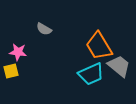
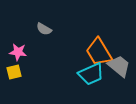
orange trapezoid: moved 6 px down
yellow square: moved 3 px right, 1 px down
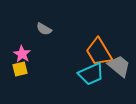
pink star: moved 4 px right, 2 px down; rotated 24 degrees clockwise
yellow square: moved 6 px right, 3 px up
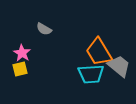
pink star: moved 1 px up
cyan trapezoid: rotated 20 degrees clockwise
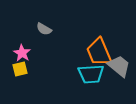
orange trapezoid: rotated 8 degrees clockwise
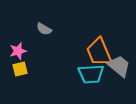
pink star: moved 4 px left, 2 px up; rotated 24 degrees clockwise
